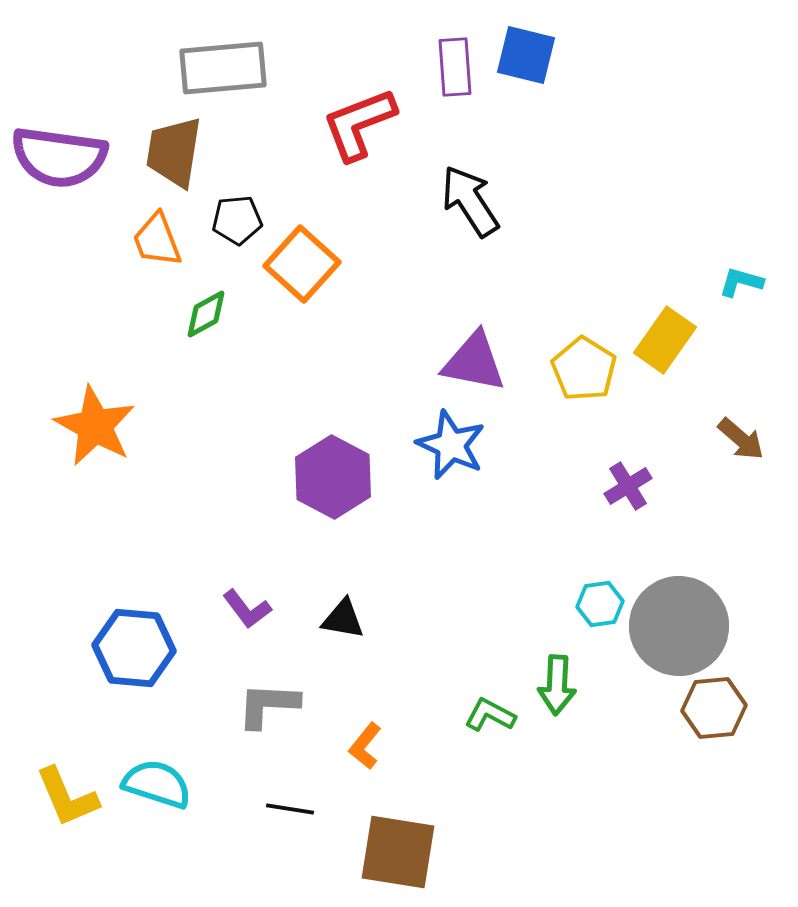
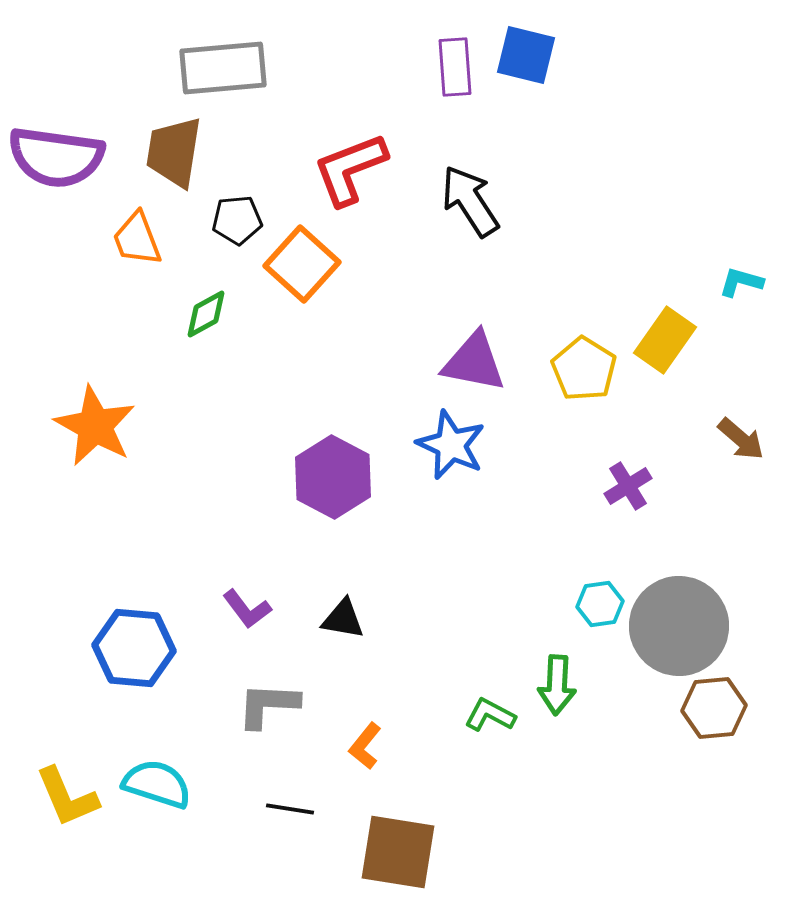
red L-shape: moved 9 px left, 45 px down
purple semicircle: moved 3 px left
orange trapezoid: moved 20 px left, 1 px up
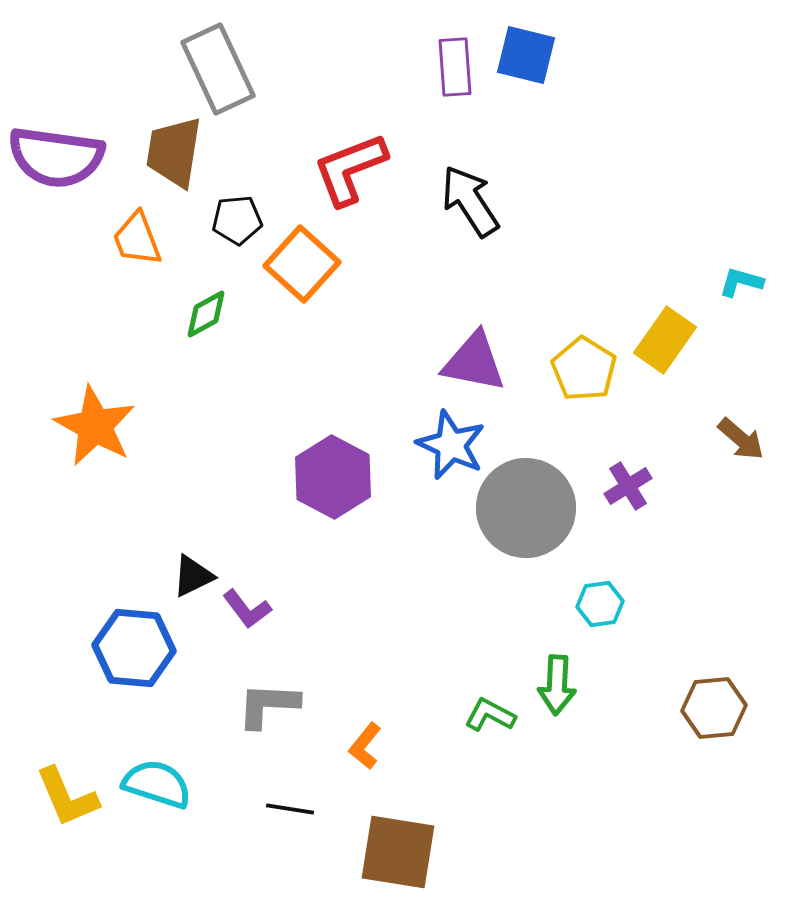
gray rectangle: moved 5 px left, 1 px down; rotated 70 degrees clockwise
black triangle: moved 150 px left, 43 px up; rotated 36 degrees counterclockwise
gray circle: moved 153 px left, 118 px up
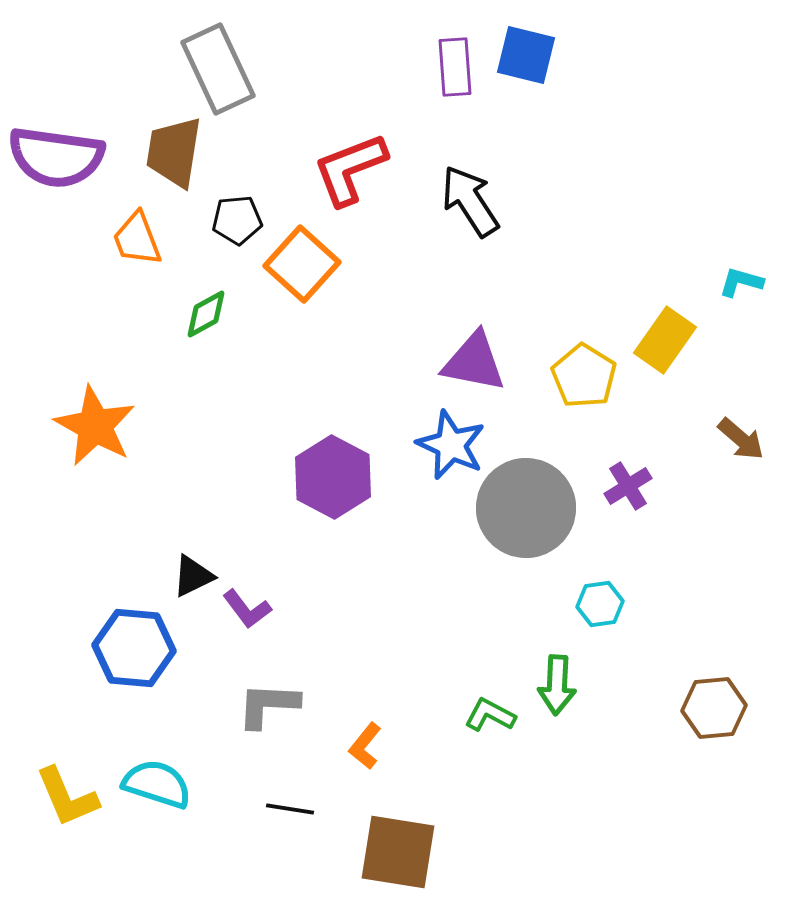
yellow pentagon: moved 7 px down
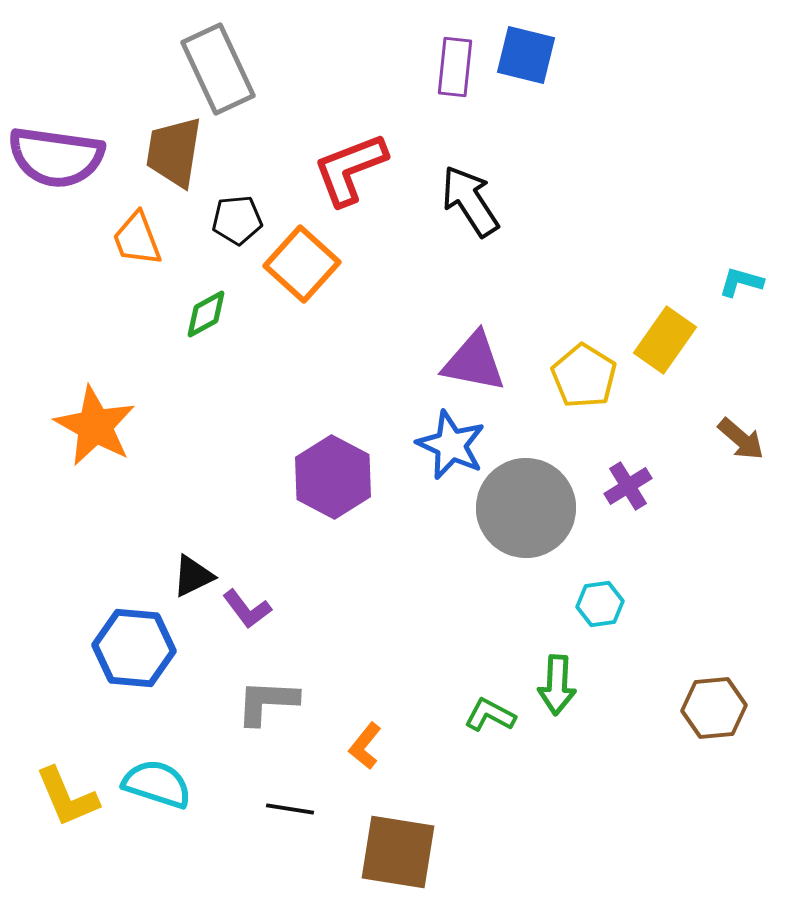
purple rectangle: rotated 10 degrees clockwise
gray L-shape: moved 1 px left, 3 px up
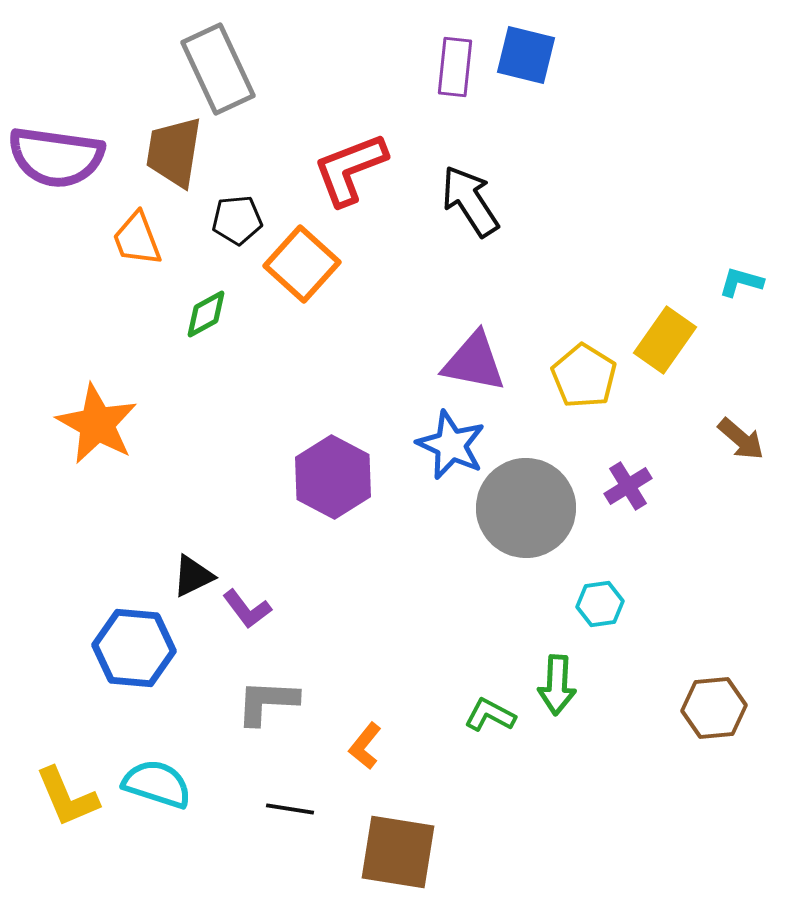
orange star: moved 2 px right, 2 px up
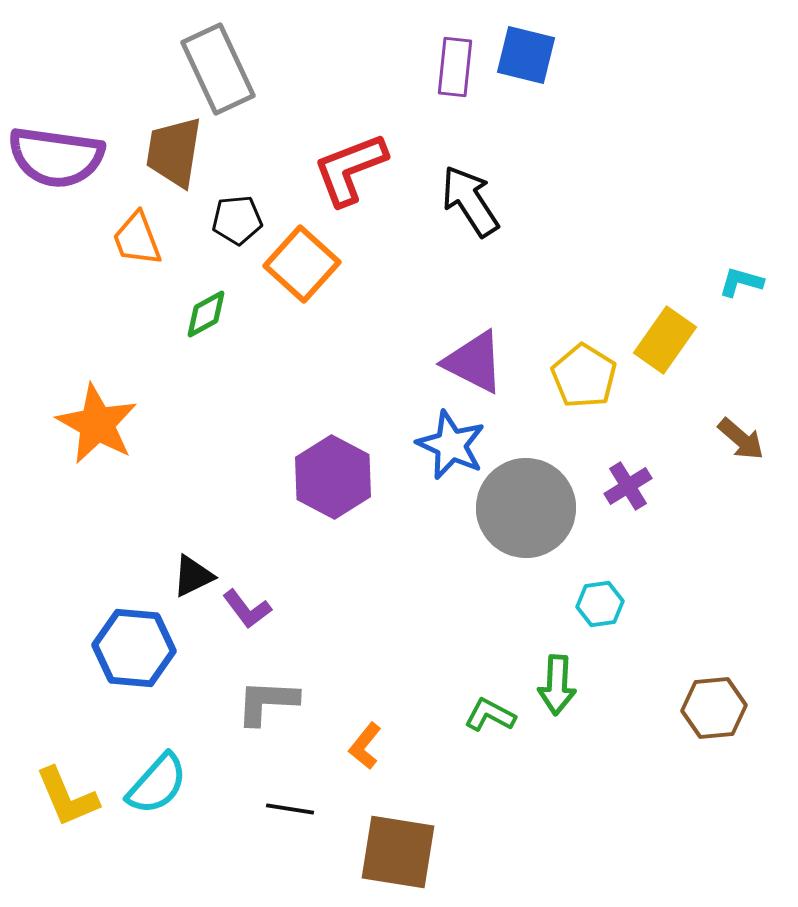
purple triangle: rotated 16 degrees clockwise
cyan semicircle: rotated 114 degrees clockwise
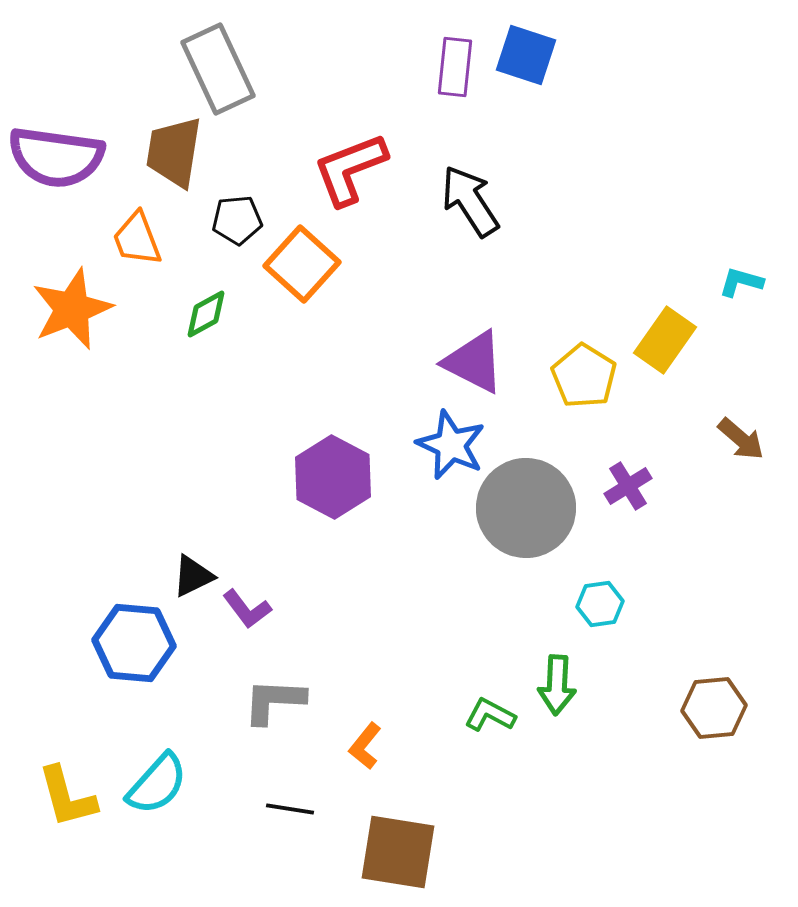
blue square: rotated 4 degrees clockwise
orange star: moved 25 px left, 115 px up; rotated 22 degrees clockwise
blue hexagon: moved 5 px up
gray L-shape: moved 7 px right, 1 px up
yellow L-shape: rotated 8 degrees clockwise
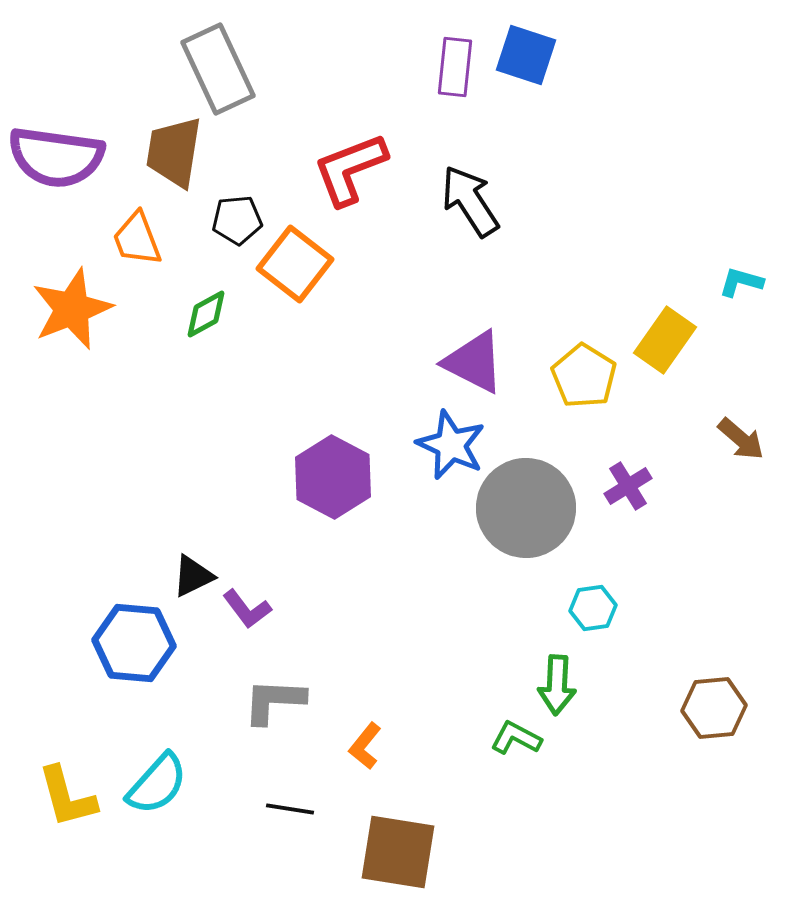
orange square: moved 7 px left; rotated 4 degrees counterclockwise
cyan hexagon: moved 7 px left, 4 px down
green L-shape: moved 26 px right, 23 px down
